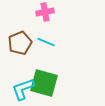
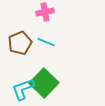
green square: rotated 28 degrees clockwise
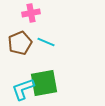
pink cross: moved 14 px left, 1 px down
green square: rotated 36 degrees clockwise
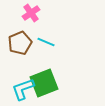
pink cross: rotated 24 degrees counterclockwise
green square: rotated 12 degrees counterclockwise
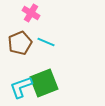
pink cross: rotated 24 degrees counterclockwise
cyan L-shape: moved 2 px left, 2 px up
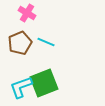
pink cross: moved 4 px left
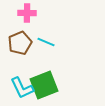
pink cross: rotated 30 degrees counterclockwise
green square: moved 2 px down
cyan L-shape: moved 1 px right, 1 px down; rotated 95 degrees counterclockwise
